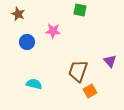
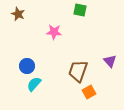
pink star: moved 1 px right, 1 px down
blue circle: moved 24 px down
cyan semicircle: rotated 63 degrees counterclockwise
orange square: moved 1 px left, 1 px down
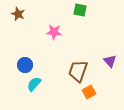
blue circle: moved 2 px left, 1 px up
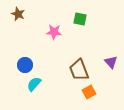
green square: moved 9 px down
purple triangle: moved 1 px right, 1 px down
brown trapezoid: moved 1 px right, 1 px up; rotated 40 degrees counterclockwise
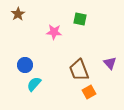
brown star: rotated 16 degrees clockwise
purple triangle: moved 1 px left, 1 px down
